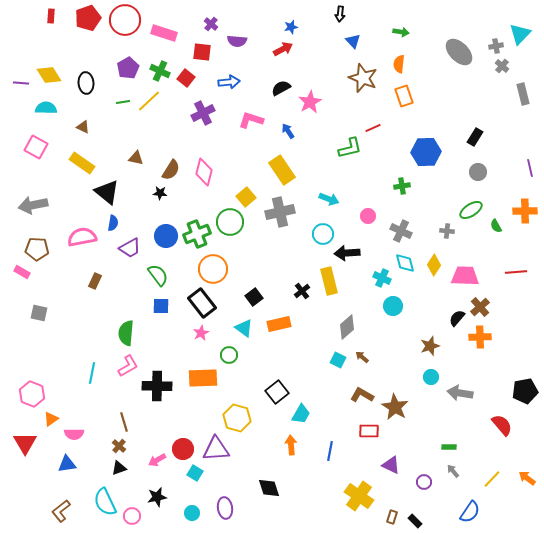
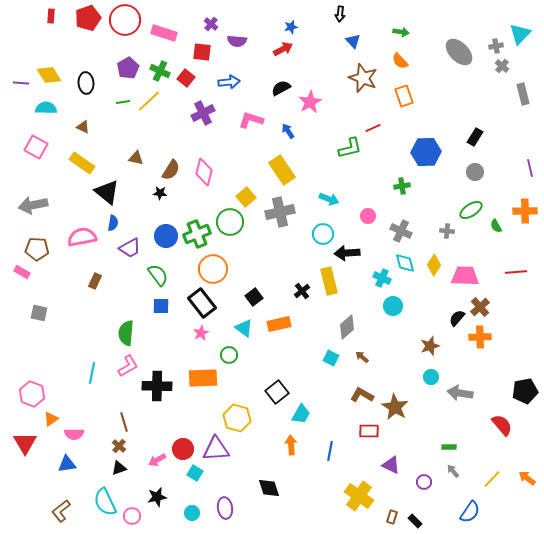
orange semicircle at (399, 64): moved 1 px right, 3 px up; rotated 48 degrees counterclockwise
gray circle at (478, 172): moved 3 px left
cyan square at (338, 360): moved 7 px left, 2 px up
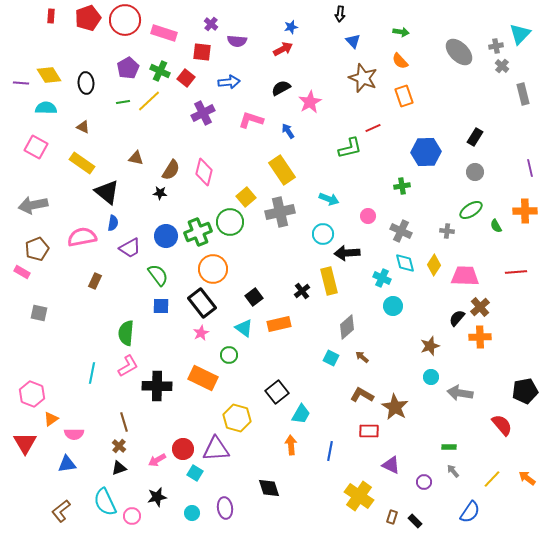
green cross at (197, 234): moved 1 px right, 2 px up
brown pentagon at (37, 249): rotated 25 degrees counterclockwise
orange rectangle at (203, 378): rotated 28 degrees clockwise
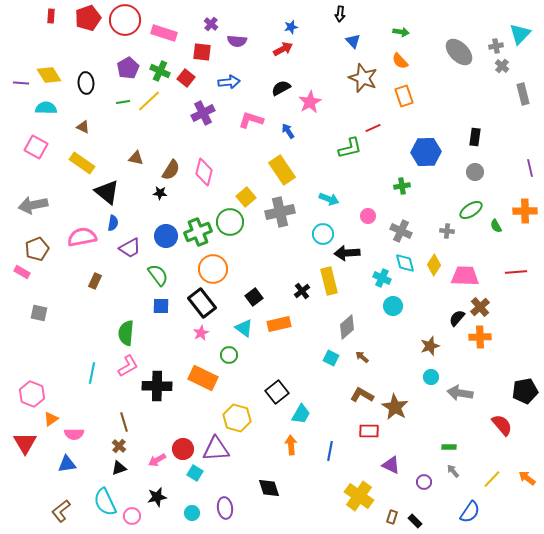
black rectangle at (475, 137): rotated 24 degrees counterclockwise
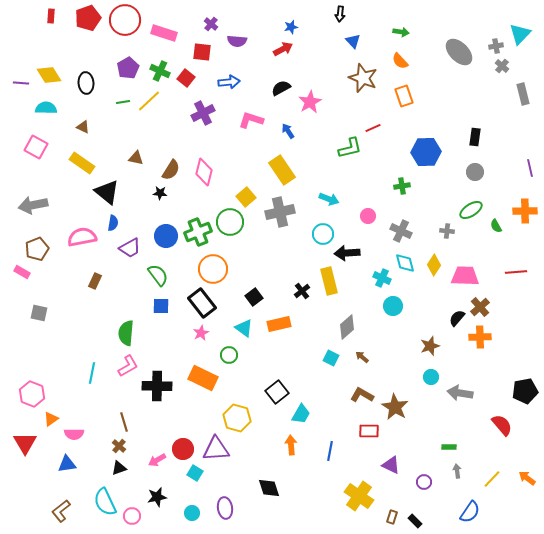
gray arrow at (453, 471): moved 4 px right; rotated 32 degrees clockwise
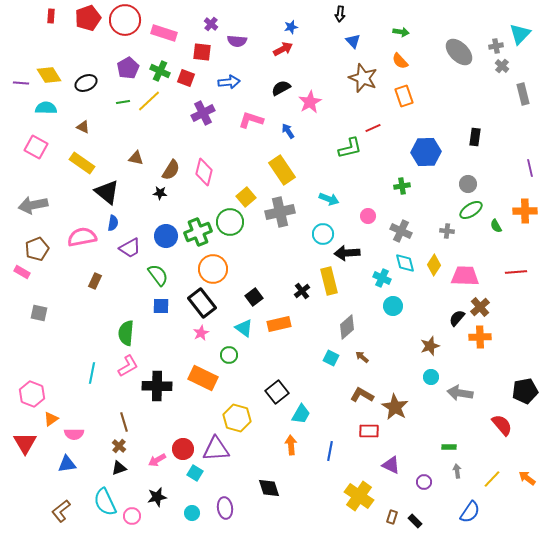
red square at (186, 78): rotated 18 degrees counterclockwise
black ellipse at (86, 83): rotated 70 degrees clockwise
gray circle at (475, 172): moved 7 px left, 12 px down
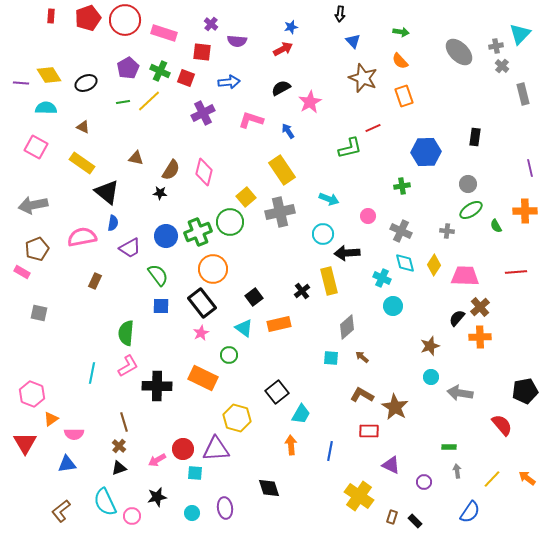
cyan square at (331, 358): rotated 21 degrees counterclockwise
cyan square at (195, 473): rotated 28 degrees counterclockwise
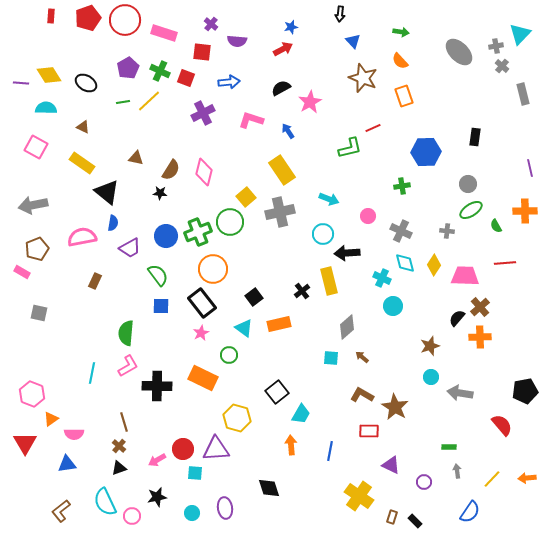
black ellipse at (86, 83): rotated 55 degrees clockwise
red line at (516, 272): moved 11 px left, 9 px up
orange arrow at (527, 478): rotated 42 degrees counterclockwise
